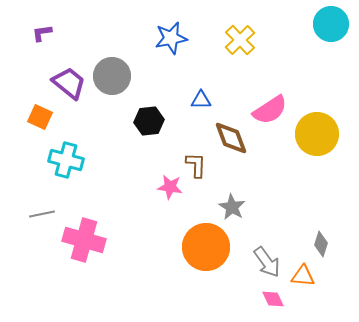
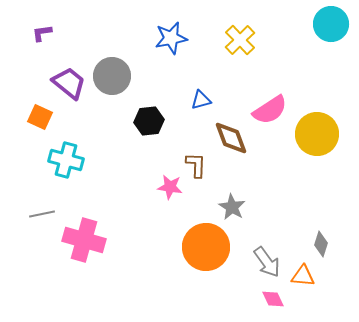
blue triangle: rotated 15 degrees counterclockwise
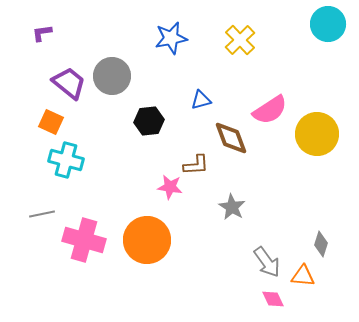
cyan circle: moved 3 px left
orange square: moved 11 px right, 5 px down
brown L-shape: rotated 84 degrees clockwise
orange circle: moved 59 px left, 7 px up
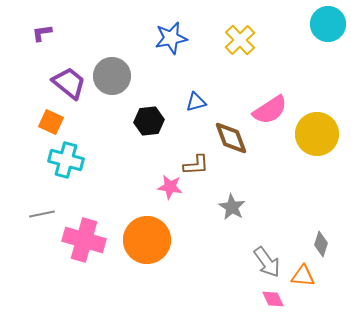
blue triangle: moved 5 px left, 2 px down
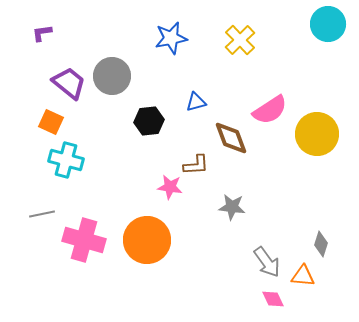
gray star: rotated 24 degrees counterclockwise
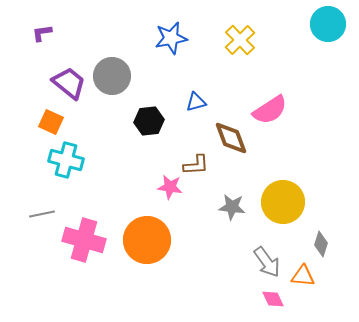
yellow circle: moved 34 px left, 68 px down
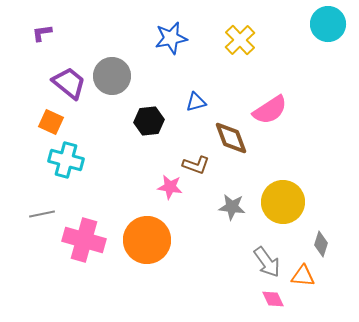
brown L-shape: rotated 24 degrees clockwise
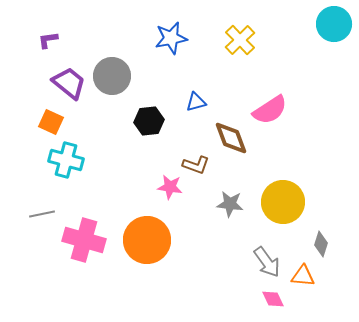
cyan circle: moved 6 px right
purple L-shape: moved 6 px right, 7 px down
gray star: moved 2 px left, 3 px up
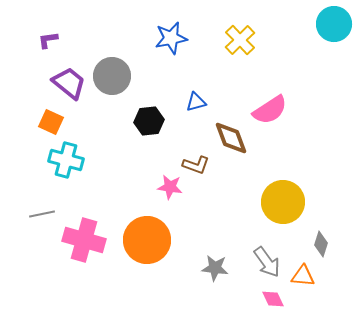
gray star: moved 15 px left, 64 px down
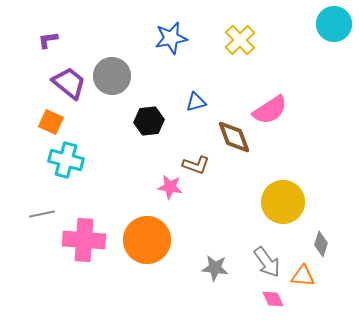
brown diamond: moved 3 px right, 1 px up
pink cross: rotated 12 degrees counterclockwise
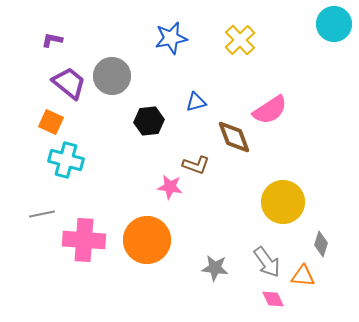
purple L-shape: moved 4 px right; rotated 20 degrees clockwise
